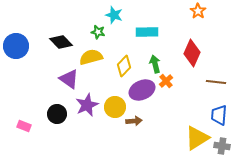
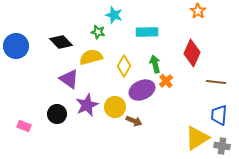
yellow diamond: rotated 15 degrees counterclockwise
brown arrow: rotated 28 degrees clockwise
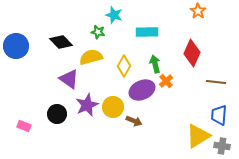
yellow circle: moved 2 px left
yellow triangle: moved 1 px right, 2 px up
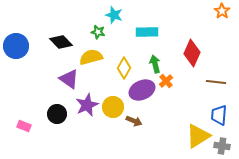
orange star: moved 24 px right
yellow diamond: moved 2 px down
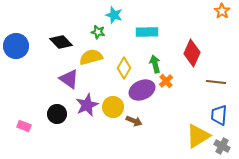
gray cross: rotated 21 degrees clockwise
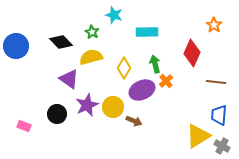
orange star: moved 8 px left, 14 px down
green star: moved 6 px left; rotated 16 degrees clockwise
